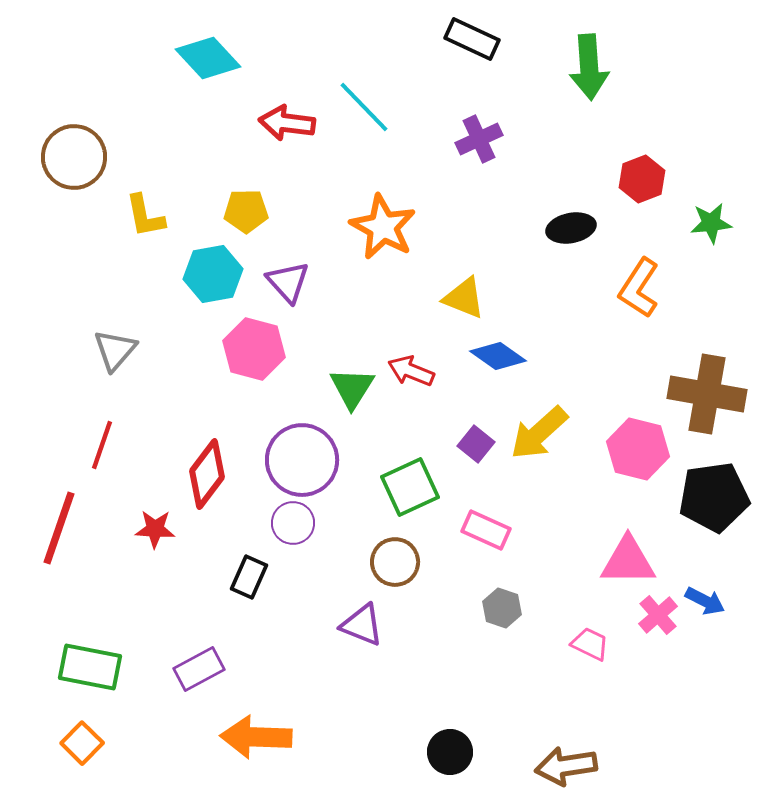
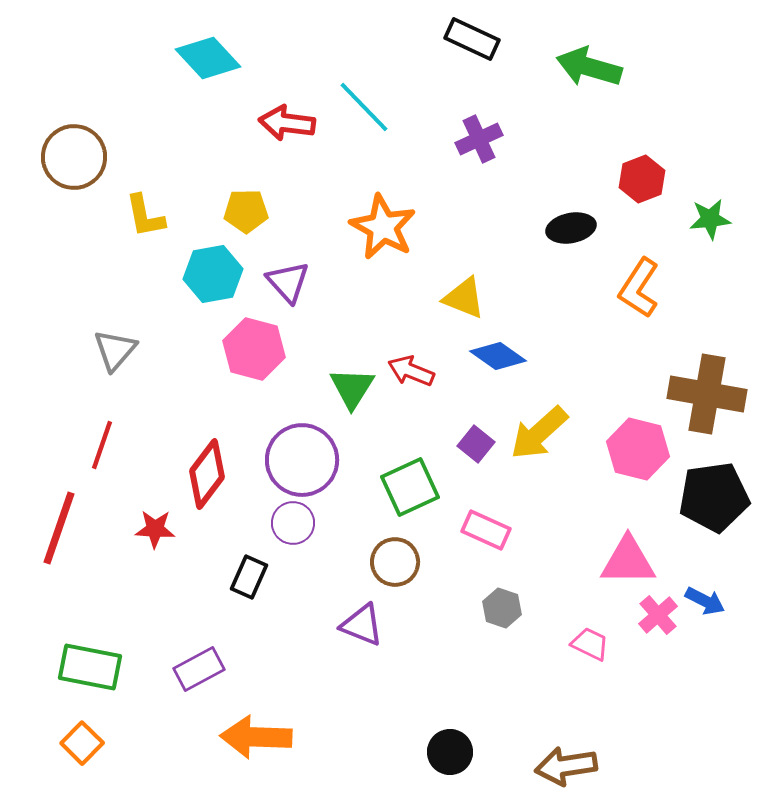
green arrow at (589, 67): rotated 110 degrees clockwise
green star at (711, 223): moved 1 px left, 4 px up
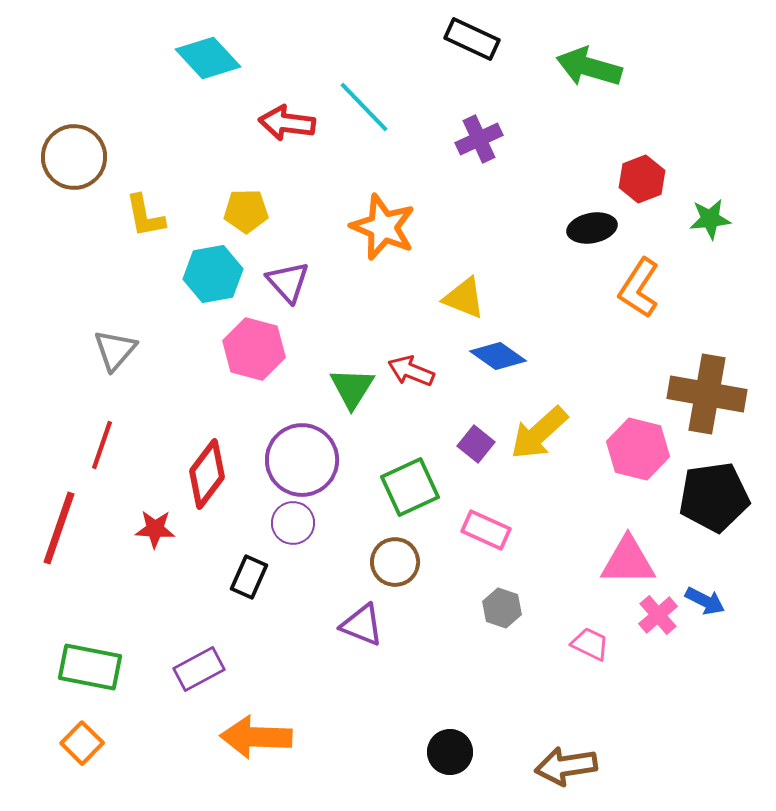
orange star at (383, 227): rotated 6 degrees counterclockwise
black ellipse at (571, 228): moved 21 px right
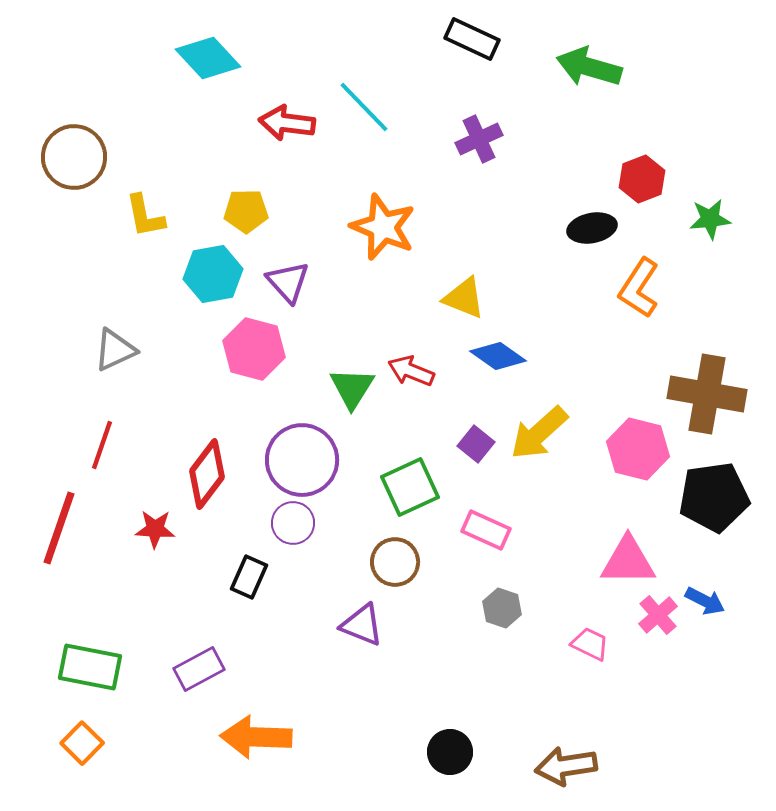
gray triangle at (115, 350): rotated 24 degrees clockwise
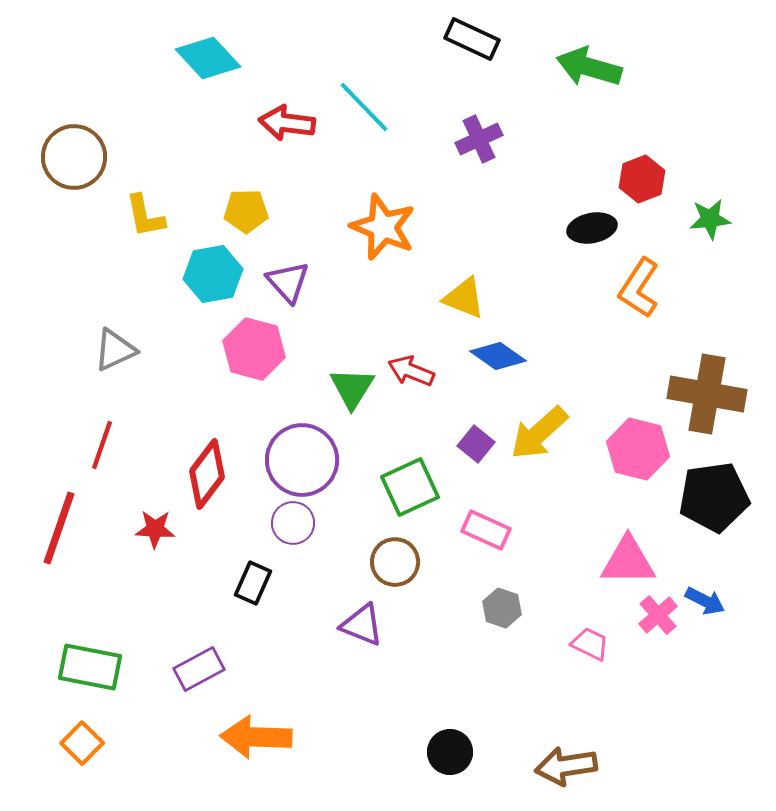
black rectangle at (249, 577): moved 4 px right, 6 px down
